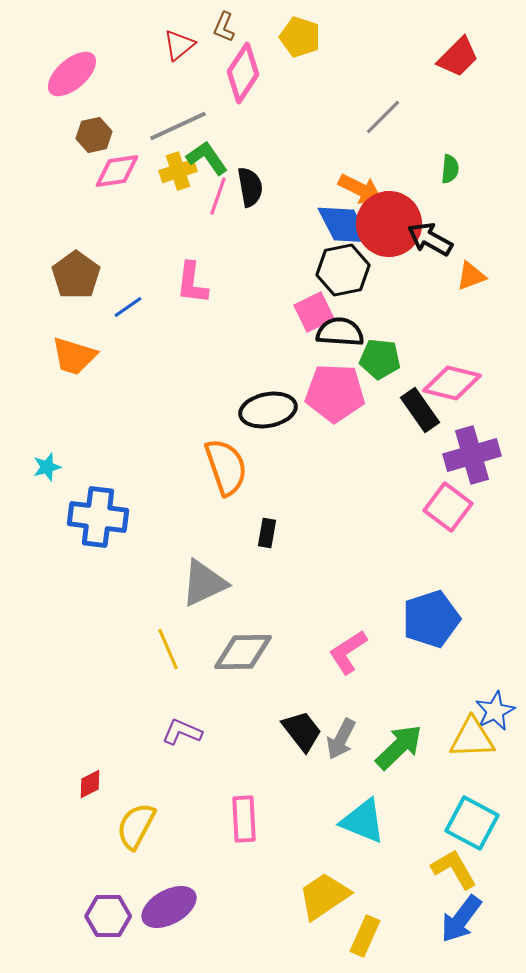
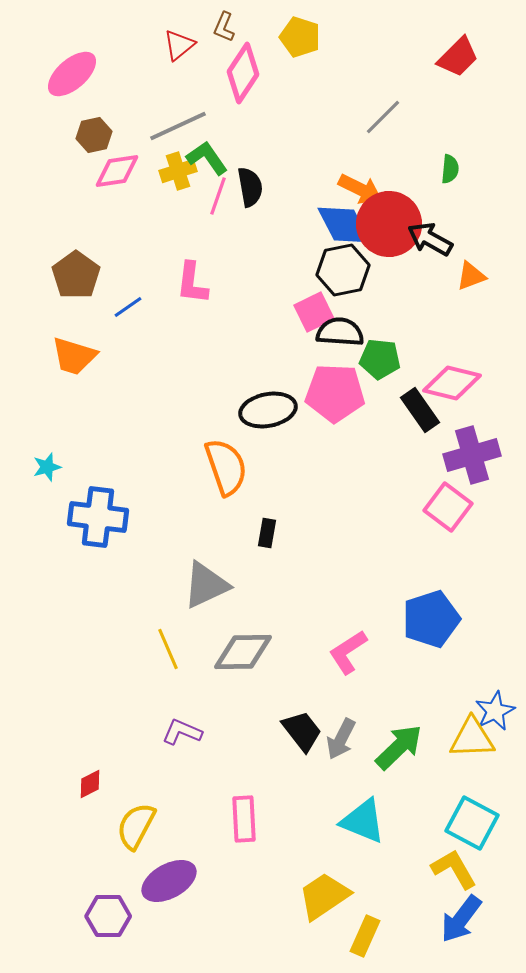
gray triangle at (204, 583): moved 2 px right, 2 px down
purple ellipse at (169, 907): moved 26 px up
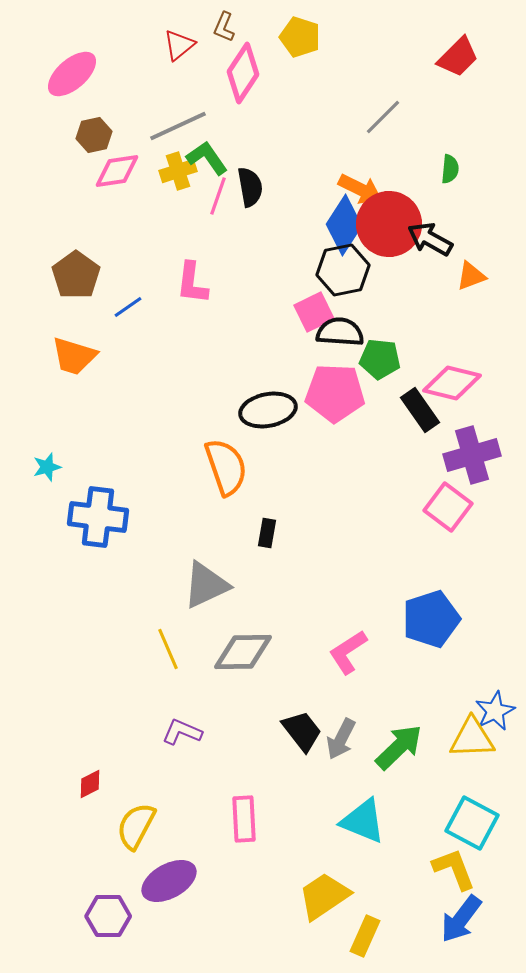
blue diamond at (344, 225): rotated 60 degrees clockwise
yellow L-shape at (454, 869): rotated 9 degrees clockwise
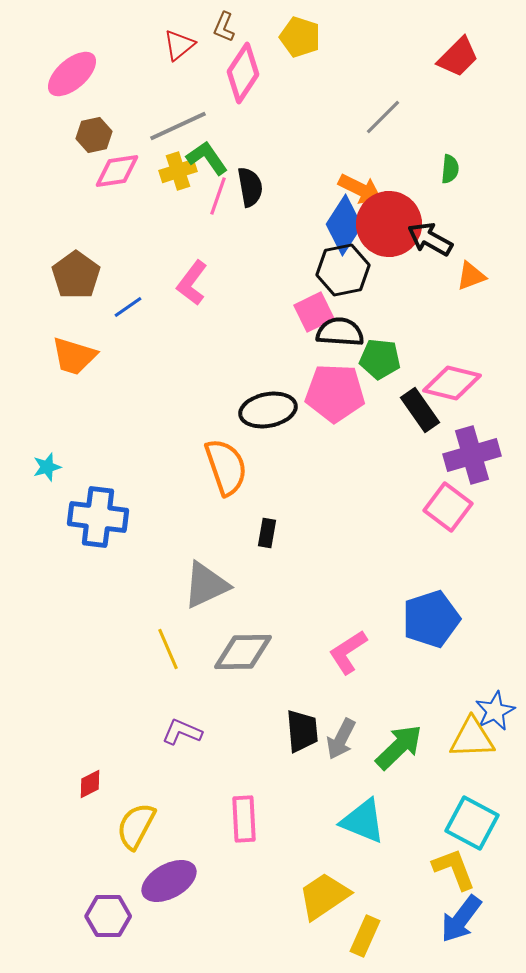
pink L-shape at (192, 283): rotated 30 degrees clockwise
black trapezoid at (302, 731): rotated 33 degrees clockwise
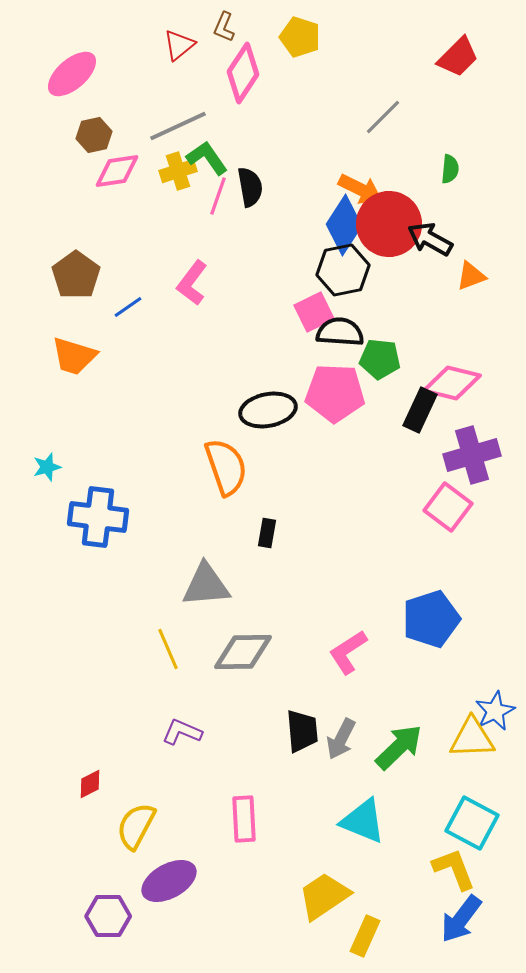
black rectangle at (420, 410): rotated 60 degrees clockwise
gray triangle at (206, 585): rotated 20 degrees clockwise
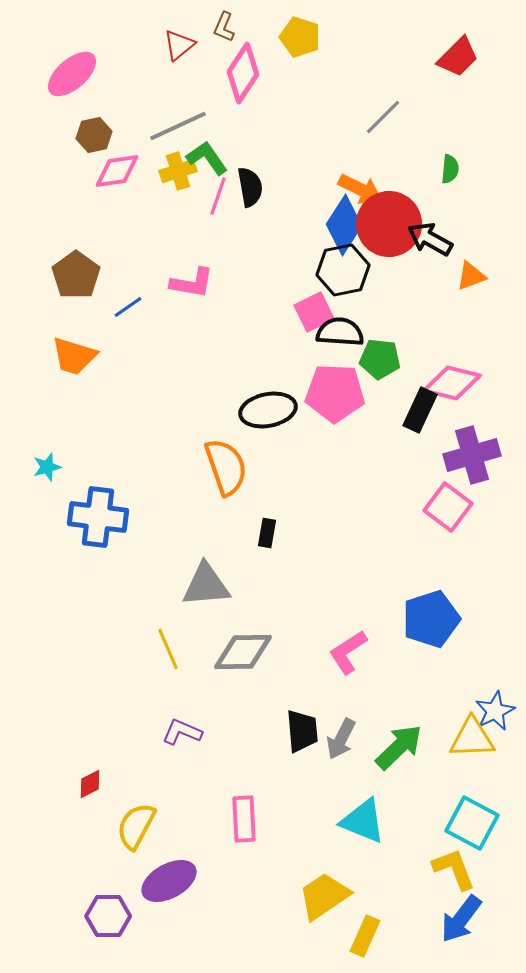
pink L-shape at (192, 283): rotated 117 degrees counterclockwise
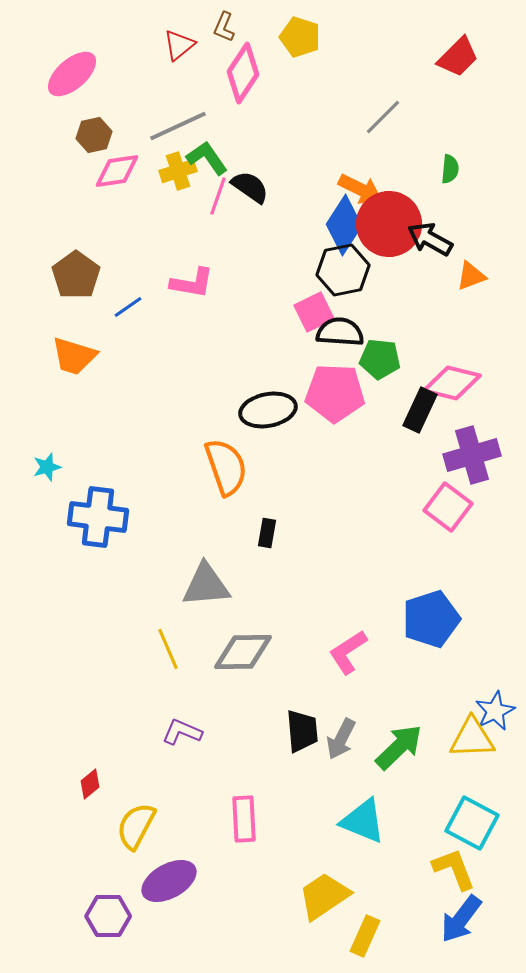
black semicircle at (250, 187): rotated 45 degrees counterclockwise
red diamond at (90, 784): rotated 12 degrees counterclockwise
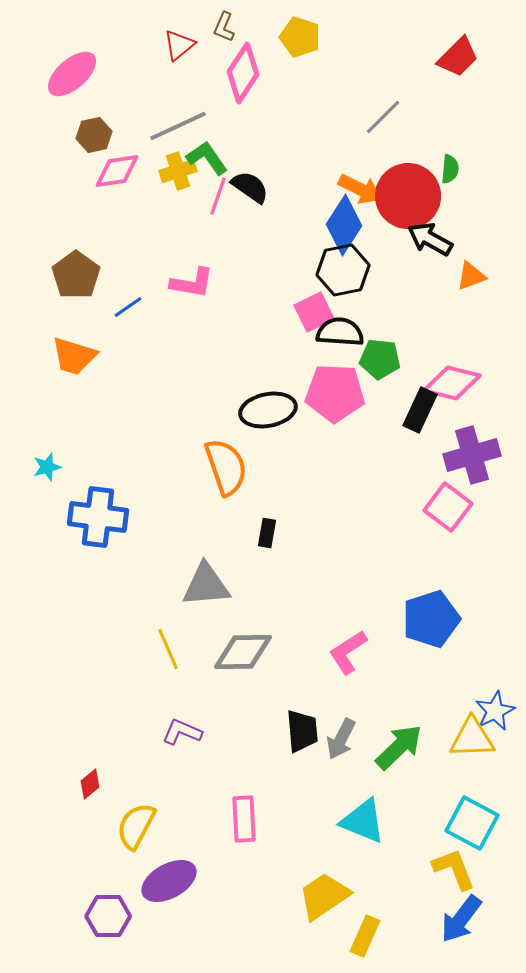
red circle at (389, 224): moved 19 px right, 28 px up
